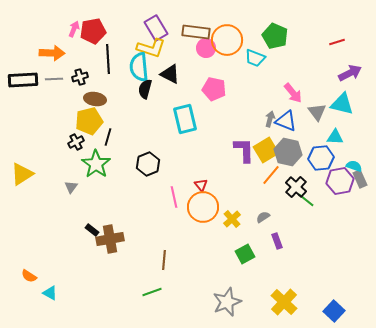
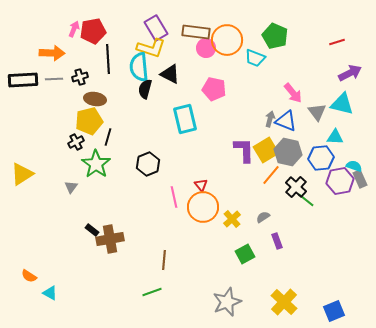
blue square at (334, 311): rotated 25 degrees clockwise
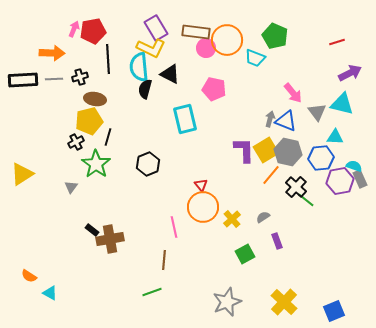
yellow L-shape at (151, 48): rotated 8 degrees clockwise
pink line at (174, 197): moved 30 px down
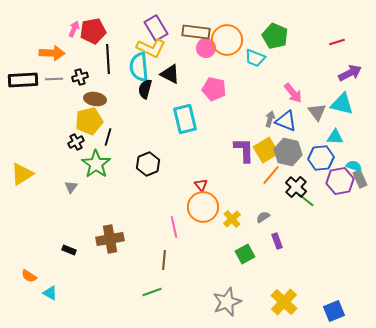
black rectangle at (92, 230): moved 23 px left, 20 px down; rotated 16 degrees counterclockwise
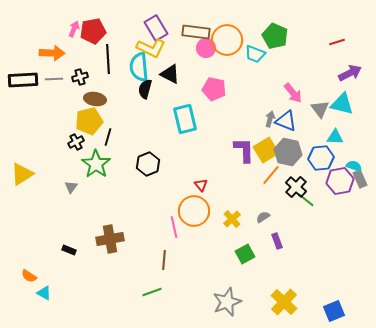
cyan trapezoid at (255, 58): moved 4 px up
gray triangle at (317, 112): moved 3 px right, 3 px up
orange circle at (203, 207): moved 9 px left, 4 px down
cyan triangle at (50, 293): moved 6 px left
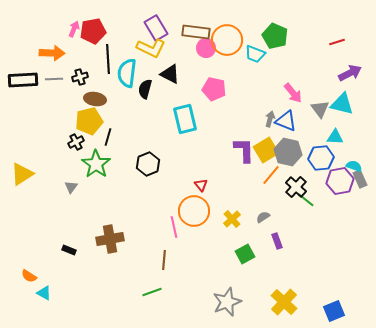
cyan semicircle at (139, 67): moved 12 px left, 6 px down; rotated 12 degrees clockwise
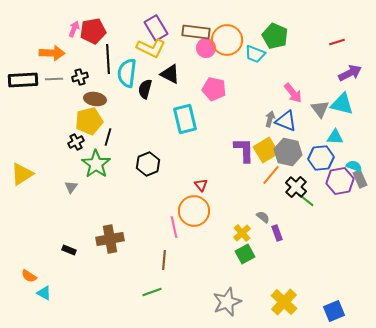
gray semicircle at (263, 217): rotated 72 degrees clockwise
yellow cross at (232, 219): moved 10 px right, 14 px down
purple rectangle at (277, 241): moved 8 px up
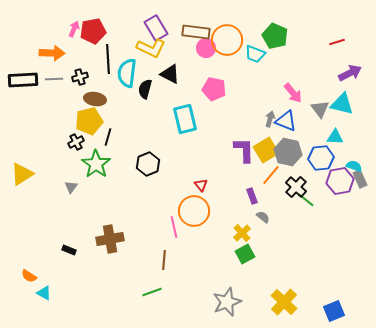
purple rectangle at (277, 233): moved 25 px left, 37 px up
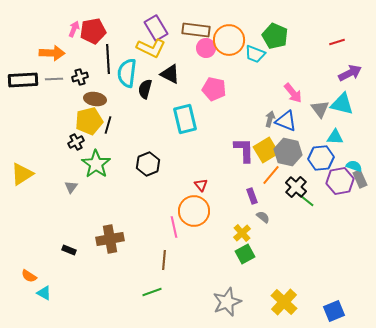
brown rectangle at (196, 32): moved 2 px up
orange circle at (227, 40): moved 2 px right
black line at (108, 137): moved 12 px up
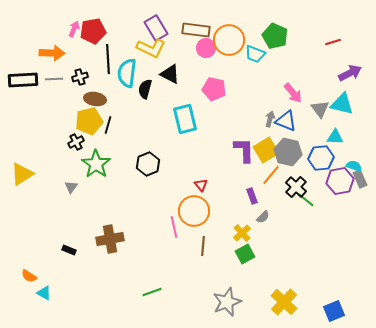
red line at (337, 42): moved 4 px left
gray semicircle at (263, 217): rotated 96 degrees clockwise
brown line at (164, 260): moved 39 px right, 14 px up
